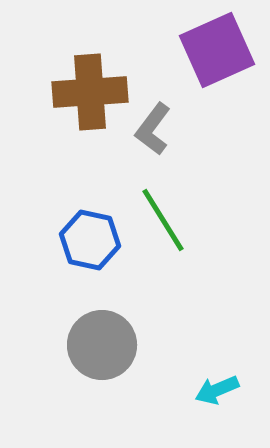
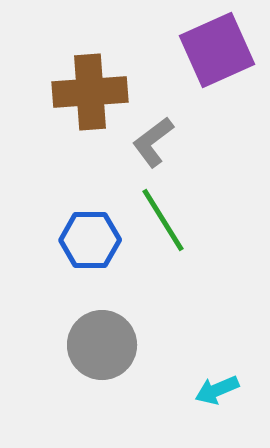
gray L-shape: moved 13 px down; rotated 16 degrees clockwise
blue hexagon: rotated 12 degrees counterclockwise
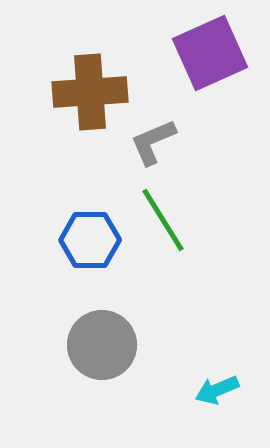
purple square: moved 7 px left, 3 px down
gray L-shape: rotated 14 degrees clockwise
